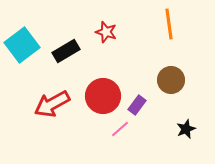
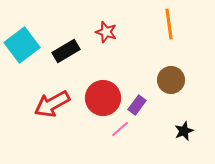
red circle: moved 2 px down
black star: moved 2 px left, 2 px down
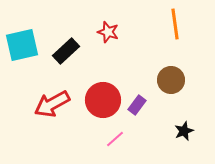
orange line: moved 6 px right
red star: moved 2 px right
cyan square: rotated 24 degrees clockwise
black rectangle: rotated 12 degrees counterclockwise
red circle: moved 2 px down
pink line: moved 5 px left, 10 px down
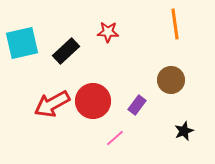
red star: rotated 15 degrees counterclockwise
cyan square: moved 2 px up
red circle: moved 10 px left, 1 px down
pink line: moved 1 px up
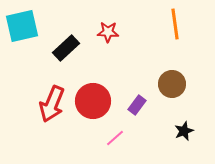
cyan square: moved 17 px up
black rectangle: moved 3 px up
brown circle: moved 1 px right, 4 px down
red arrow: rotated 39 degrees counterclockwise
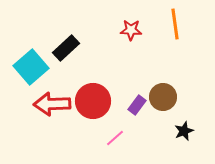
cyan square: moved 9 px right, 41 px down; rotated 28 degrees counterclockwise
red star: moved 23 px right, 2 px up
brown circle: moved 9 px left, 13 px down
red arrow: rotated 66 degrees clockwise
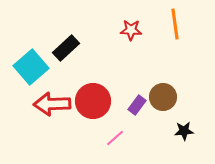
black star: rotated 18 degrees clockwise
